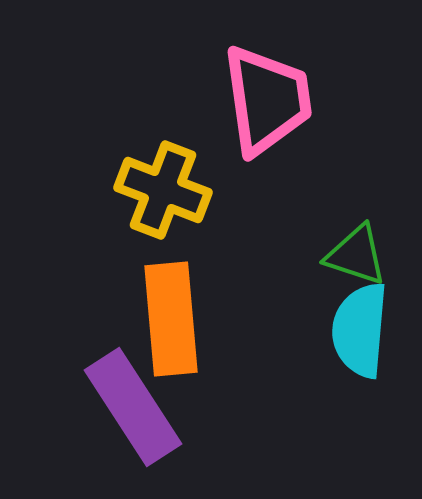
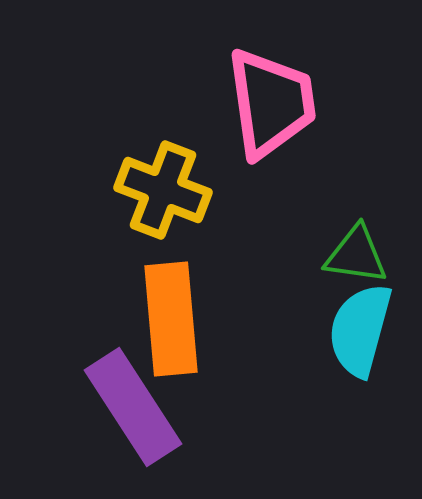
pink trapezoid: moved 4 px right, 3 px down
green triangle: rotated 10 degrees counterclockwise
cyan semicircle: rotated 10 degrees clockwise
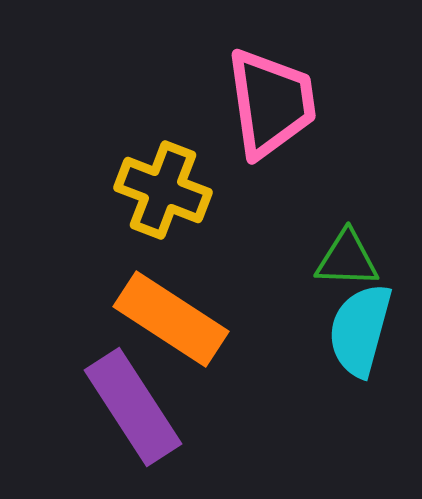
green triangle: moved 9 px left, 4 px down; rotated 6 degrees counterclockwise
orange rectangle: rotated 52 degrees counterclockwise
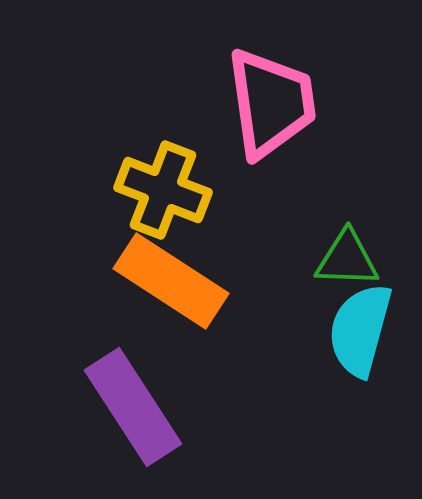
orange rectangle: moved 38 px up
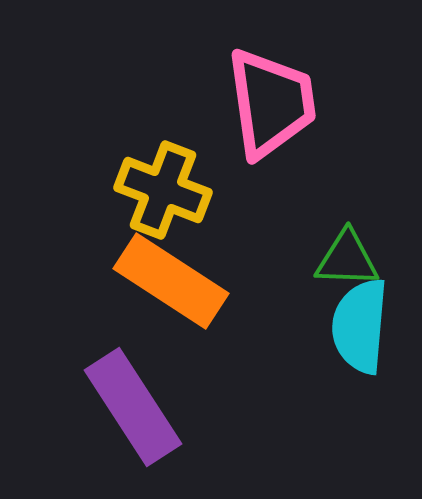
cyan semicircle: moved 4 px up; rotated 10 degrees counterclockwise
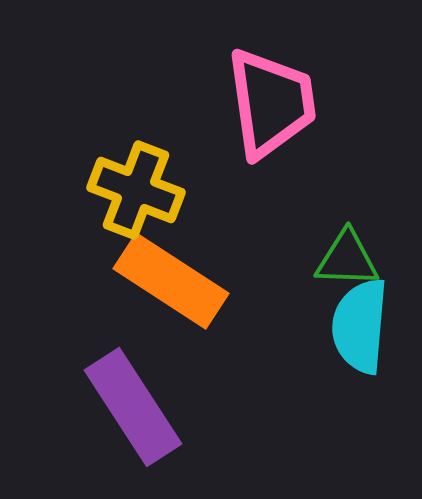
yellow cross: moved 27 px left
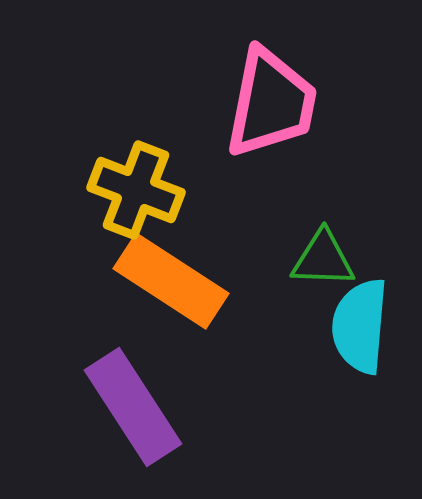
pink trapezoid: rotated 19 degrees clockwise
green triangle: moved 24 px left
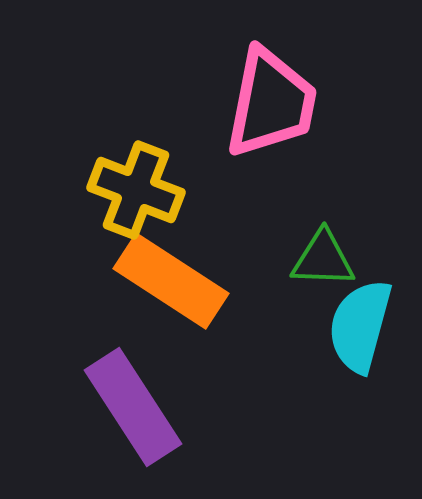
cyan semicircle: rotated 10 degrees clockwise
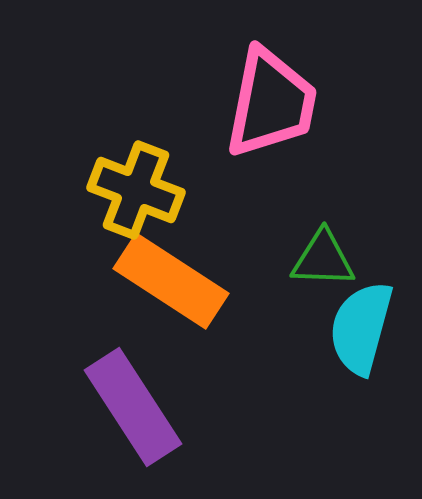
cyan semicircle: moved 1 px right, 2 px down
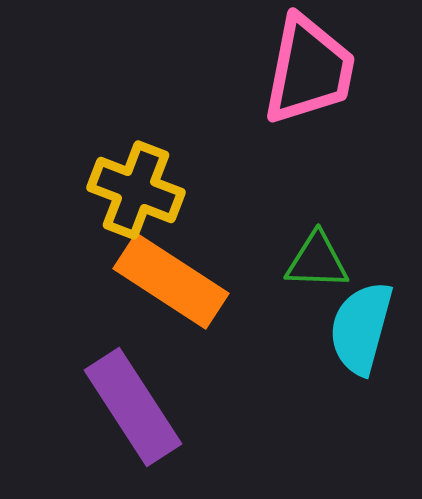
pink trapezoid: moved 38 px right, 33 px up
green triangle: moved 6 px left, 2 px down
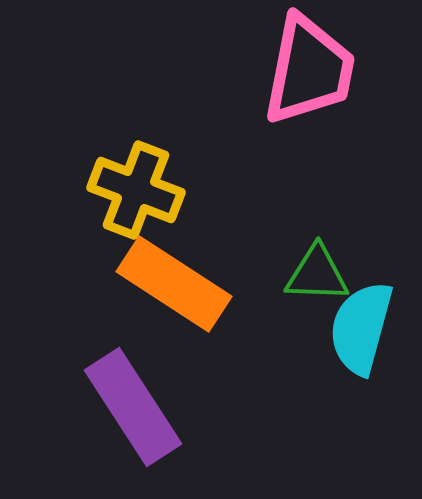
green triangle: moved 13 px down
orange rectangle: moved 3 px right, 3 px down
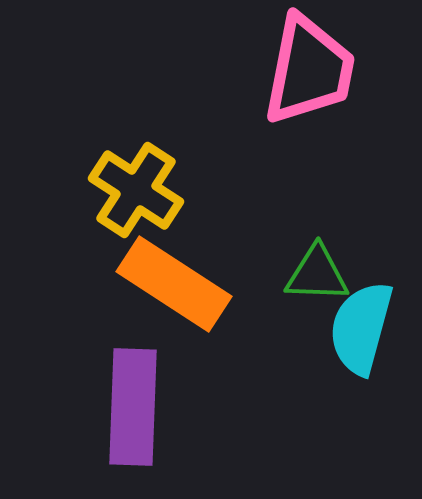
yellow cross: rotated 12 degrees clockwise
purple rectangle: rotated 35 degrees clockwise
